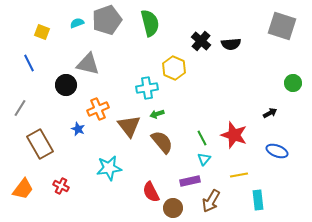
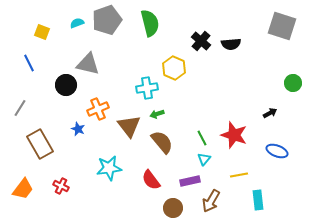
red semicircle: moved 12 px up; rotated 10 degrees counterclockwise
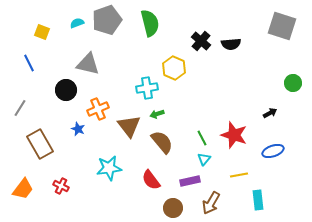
black circle: moved 5 px down
blue ellipse: moved 4 px left; rotated 40 degrees counterclockwise
brown arrow: moved 2 px down
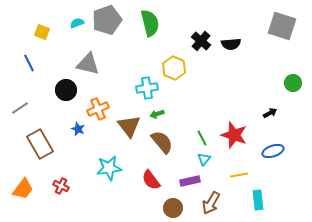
gray line: rotated 24 degrees clockwise
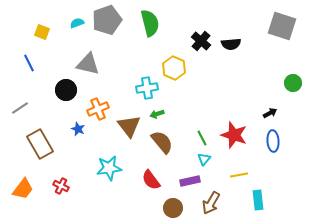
blue ellipse: moved 10 px up; rotated 75 degrees counterclockwise
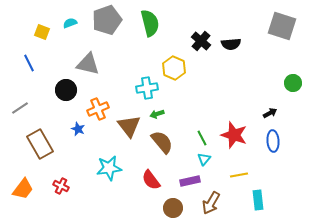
cyan semicircle: moved 7 px left
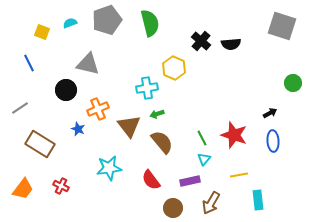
brown rectangle: rotated 28 degrees counterclockwise
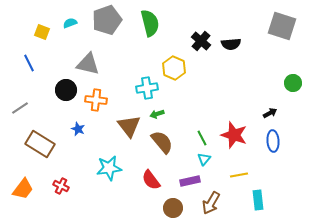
orange cross: moved 2 px left, 9 px up; rotated 30 degrees clockwise
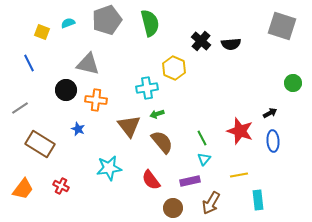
cyan semicircle: moved 2 px left
red star: moved 6 px right, 4 px up
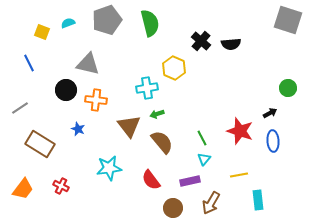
gray square: moved 6 px right, 6 px up
green circle: moved 5 px left, 5 px down
